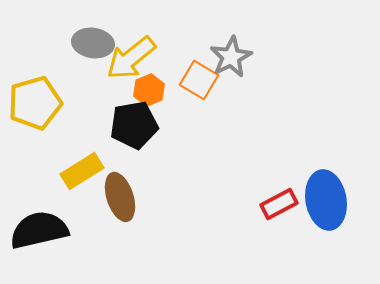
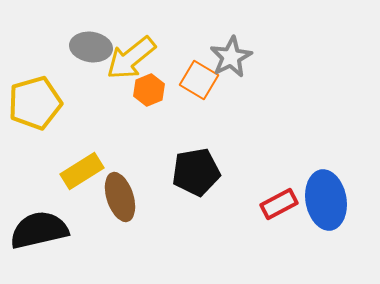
gray ellipse: moved 2 px left, 4 px down
black pentagon: moved 62 px right, 47 px down
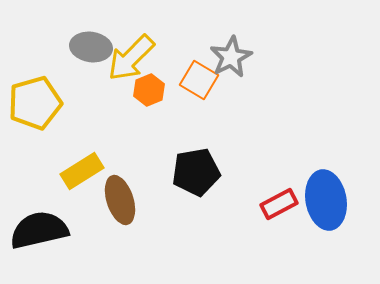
yellow arrow: rotated 6 degrees counterclockwise
brown ellipse: moved 3 px down
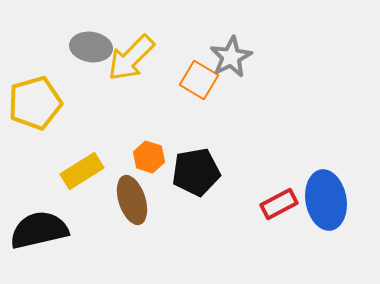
orange hexagon: moved 67 px down; rotated 20 degrees counterclockwise
brown ellipse: moved 12 px right
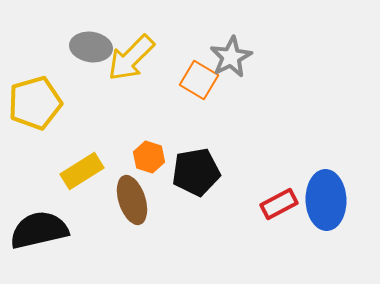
blue ellipse: rotated 8 degrees clockwise
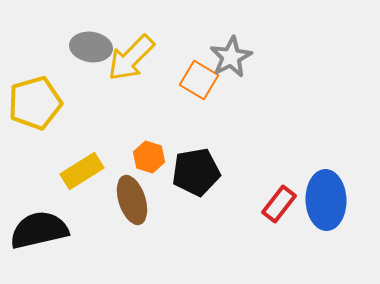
red rectangle: rotated 24 degrees counterclockwise
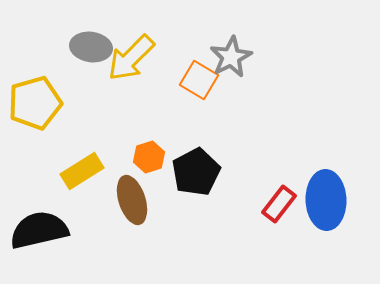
orange hexagon: rotated 24 degrees clockwise
black pentagon: rotated 18 degrees counterclockwise
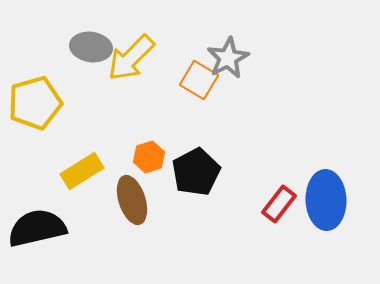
gray star: moved 3 px left, 1 px down
black semicircle: moved 2 px left, 2 px up
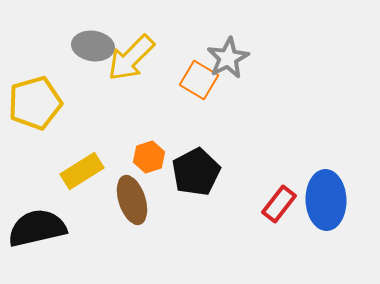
gray ellipse: moved 2 px right, 1 px up
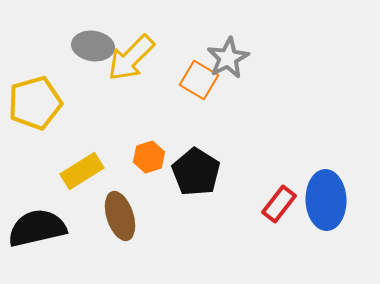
black pentagon: rotated 12 degrees counterclockwise
brown ellipse: moved 12 px left, 16 px down
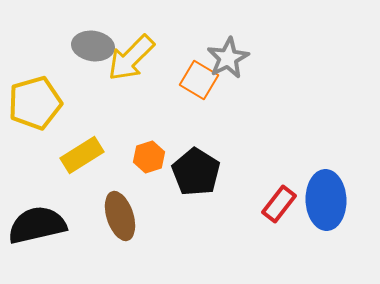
yellow rectangle: moved 16 px up
black semicircle: moved 3 px up
